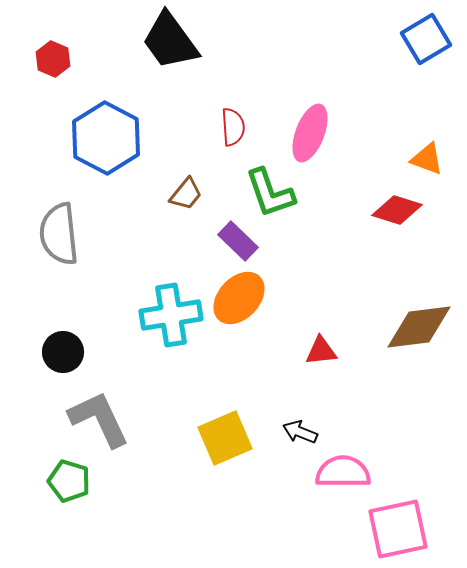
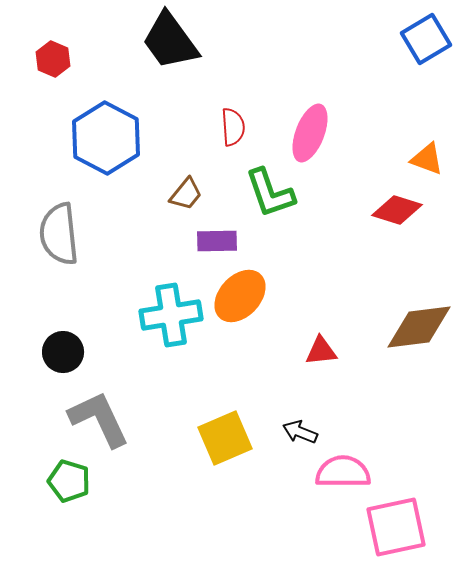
purple rectangle: moved 21 px left; rotated 45 degrees counterclockwise
orange ellipse: moved 1 px right, 2 px up
pink square: moved 2 px left, 2 px up
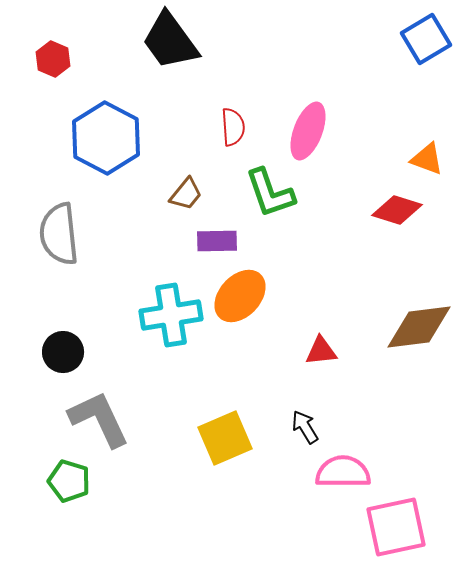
pink ellipse: moved 2 px left, 2 px up
black arrow: moved 5 px right, 5 px up; rotated 36 degrees clockwise
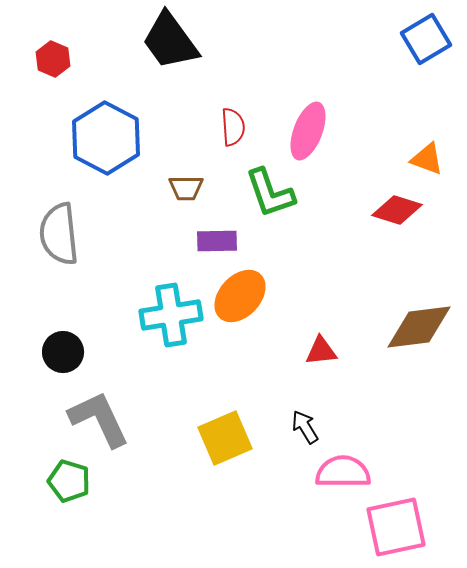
brown trapezoid: moved 6 px up; rotated 51 degrees clockwise
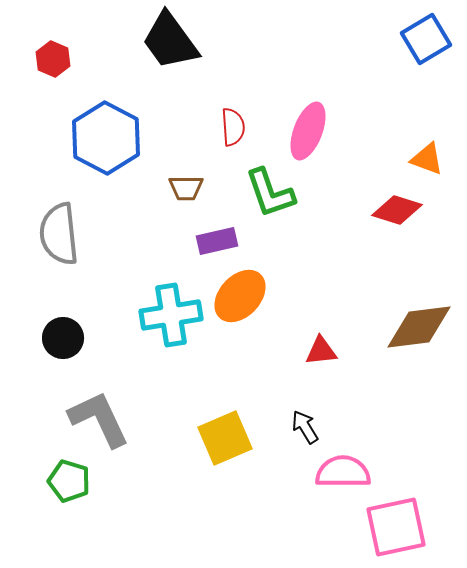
purple rectangle: rotated 12 degrees counterclockwise
black circle: moved 14 px up
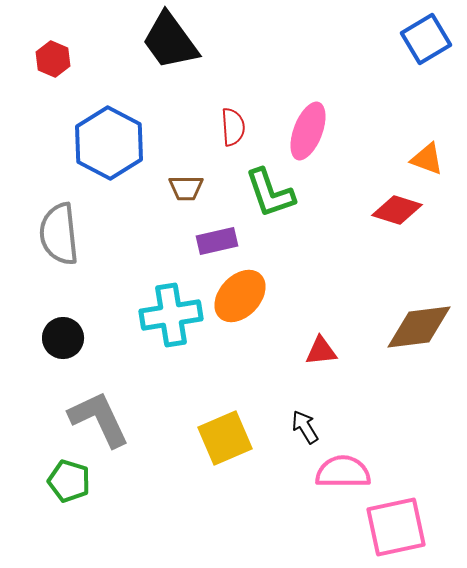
blue hexagon: moved 3 px right, 5 px down
